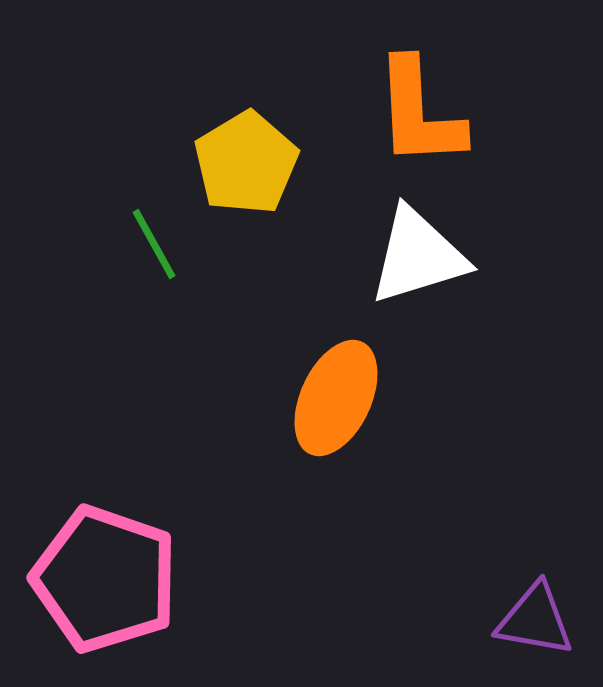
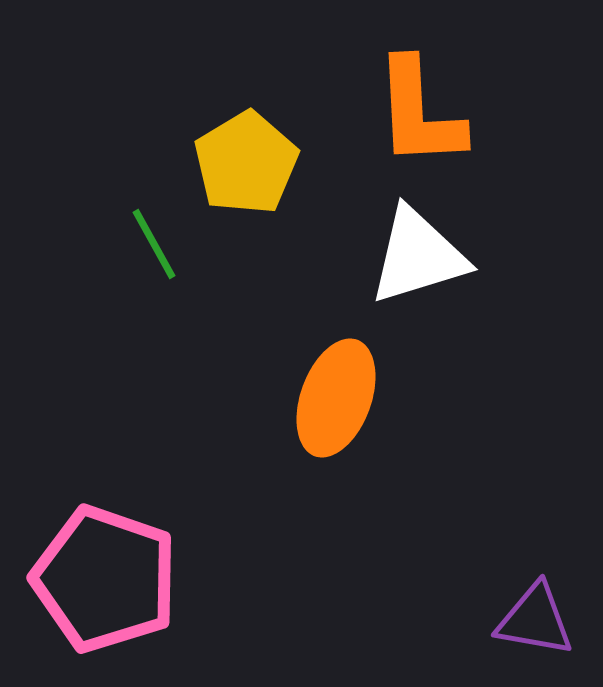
orange ellipse: rotated 5 degrees counterclockwise
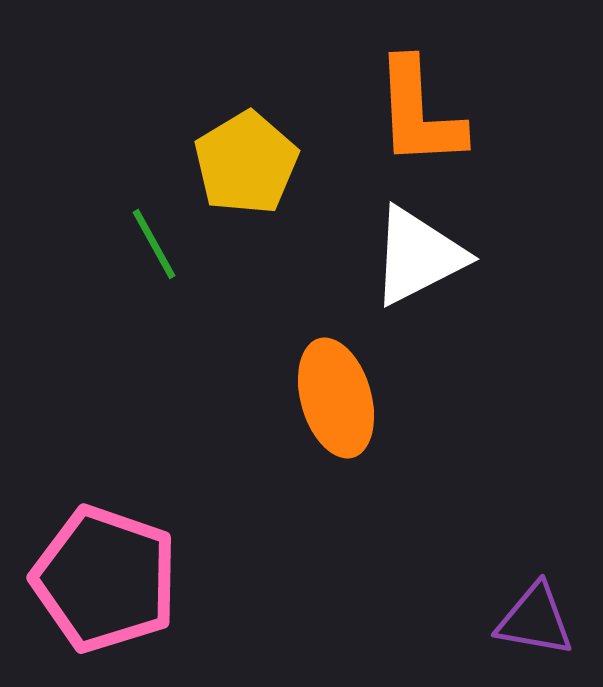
white triangle: rotated 10 degrees counterclockwise
orange ellipse: rotated 36 degrees counterclockwise
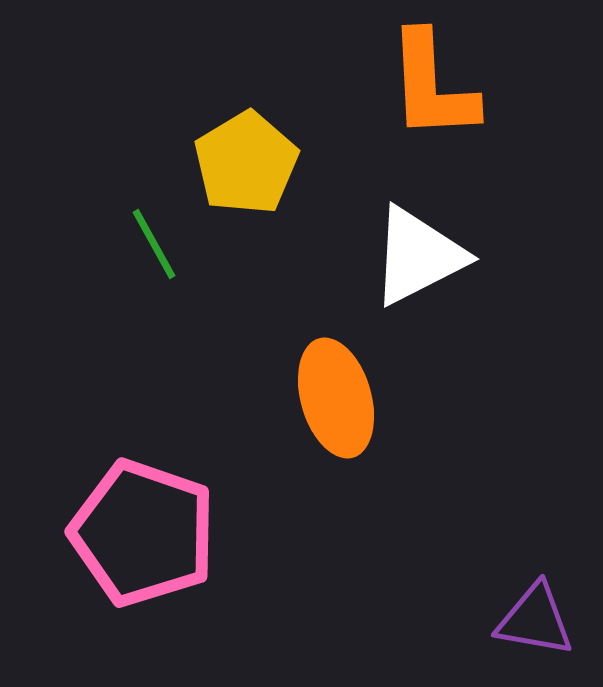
orange L-shape: moved 13 px right, 27 px up
pink pentagon: moved 38 px right, 46 px up
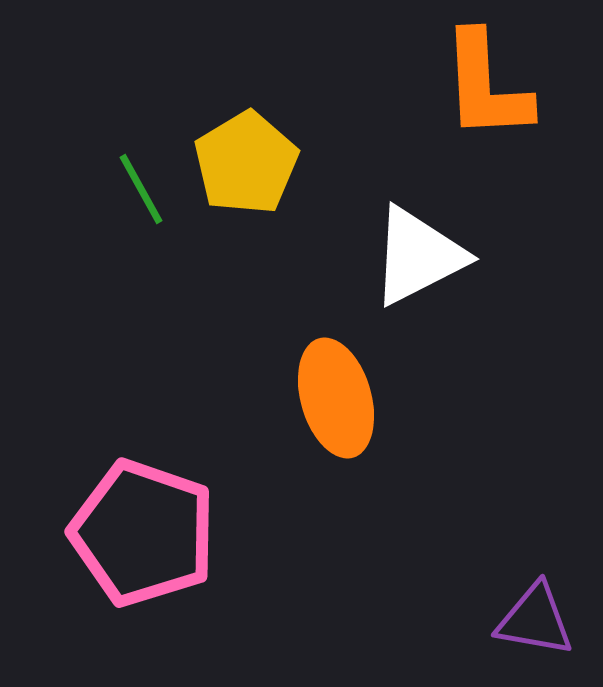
orange L-shape: moved 54 px right
green line: moved 13 px left, 55 px up
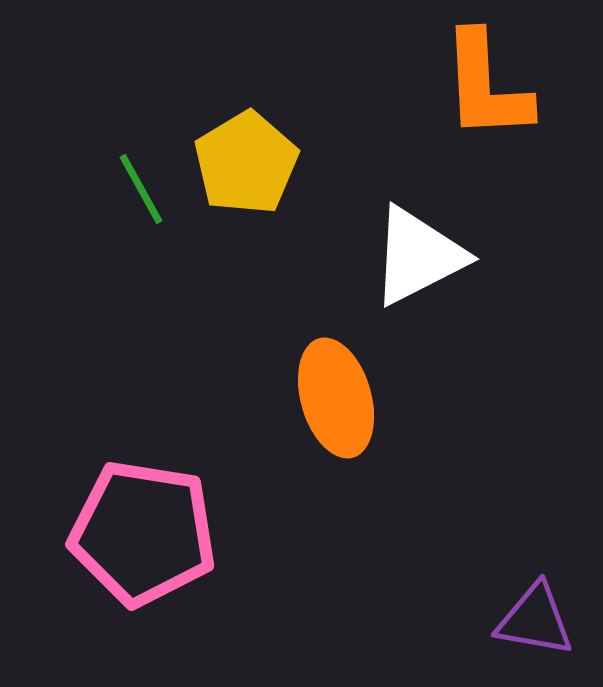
pink pentagon: rotated 10 degrees counterclockwise
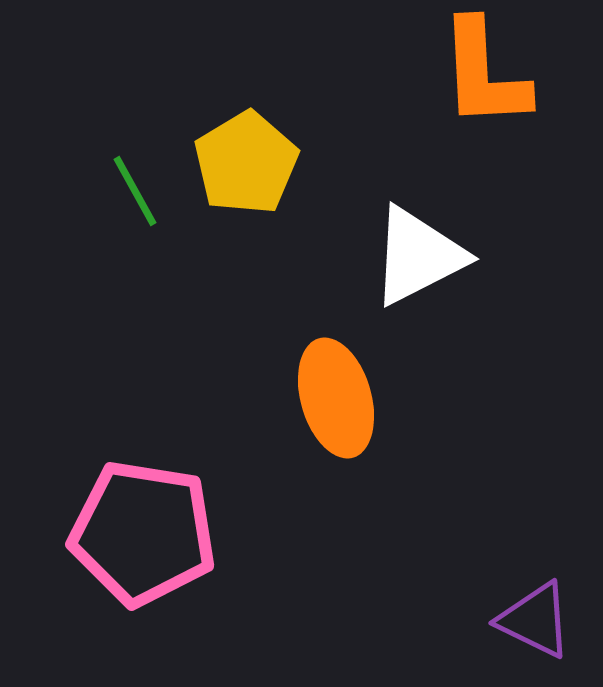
orange L-shape: moved 2 px left, 12 px up
green line: moved 6 px left, 2 px down
purple triangle: rotated 16 degrees clockwise
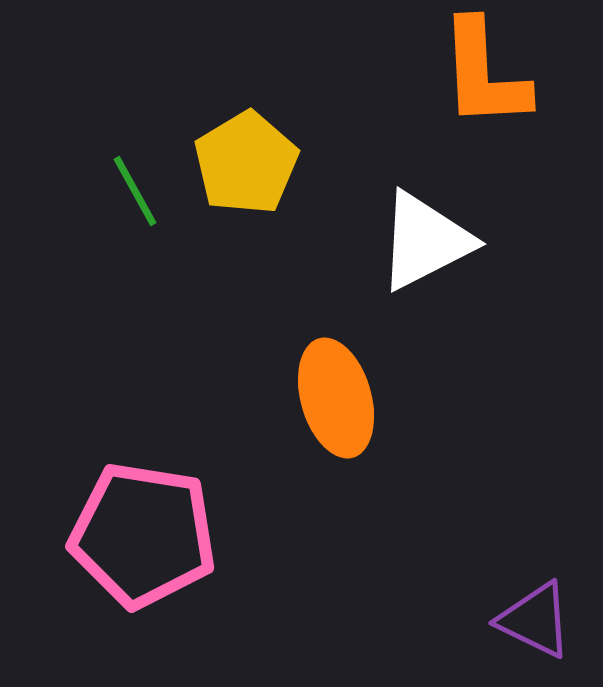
white triangle: moved 7 px right, 15 px up
pink pentagon: moved 2 px down
